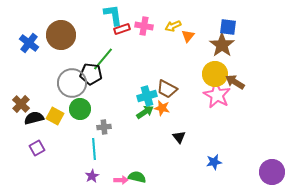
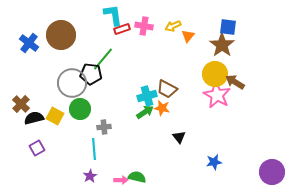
purple star: moved 2 px left
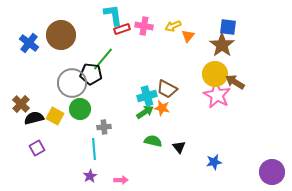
black triangle: moved 10 px down
green semicircle: moved 16 px right, 36 px up
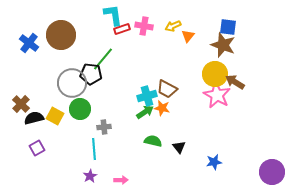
brown star: moved 1 px right; rotated 15 degrees counterclockwise
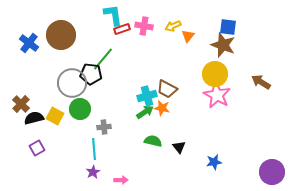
brown arrow: moved 26 px right
purple star: moved 3 px right, 4 px up
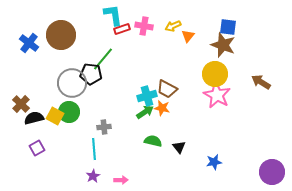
green circle: moved 11 px left, 3 px down
purple star: moved 4 px down
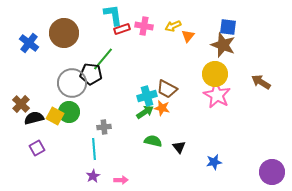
brown circle: moved 3 px right, 2 px up
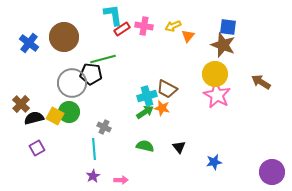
red rectangle: rotated 14 degrees counterclockwise
brown circle: moved 4 px down
green line: rotated 35 degrees clockwise
gray cross: rotated 32 degrees clockwise
green semicircle: moved 8 px left, 5 px down
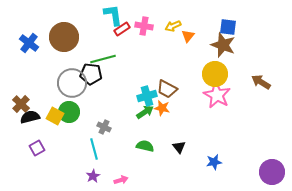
black semicircle: moved 4 px left, 1 px up
cyan line: rotated 10 degrees counterclockwise
pink arrow: rotated 16 degrees counterclockwise
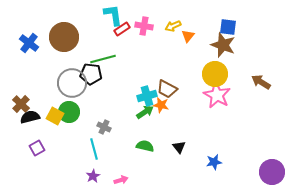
orange star: moved 1 px left, 3 px up
